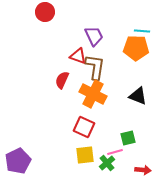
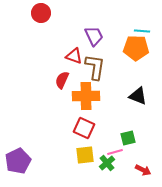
red circle: moved 4 px left, 1 px down
red triangle: moved 4 px left
orange cross: moved 7 px left, 2 px down; rotated 28 degrees counterclockwise
red square: moved 1 px down
red arrow: rotated 21 degrees clockwise
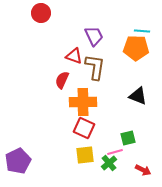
orange cross: moved 3 px left, 6 px down
green cross: moved 2 px right
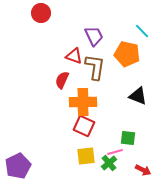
cyan line: rotated 42 degrees clockwise
orange pentagon: moved 9 px left, 6 px down; rotated 10 degrees clockwise
red square: moved 2 px up
green square: rotated 21 degrees clockwise
yellow square: moved 1 px right, 1 px down
purple pentagon: moved 5 px down
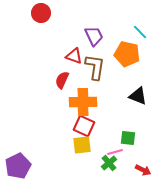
cyan line: moved 2 px left, 1 px down
yellow square: moved 4 px left, 11 px up
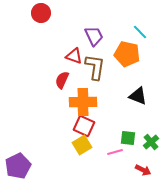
yellow square: rotated 24 degrees counterclockwise
green cross: moved 42 px right, 21 px up
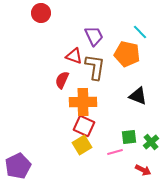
green square: moved 1 px right, 1 px up; rotated 14 degrees counterclockwise
